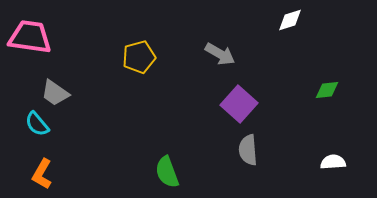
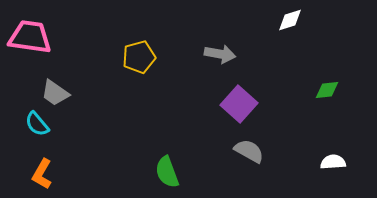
gray arrow: rotated 20 degrees counterclockwise
gray semicircle: moved 1 px right, 1 px down; rotated 124 degrees clockwise
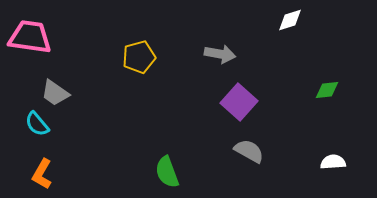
purple square: moved 2 px up
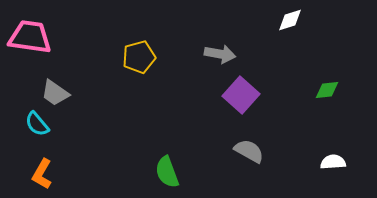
purple square: moved 2 px right, 7 px up
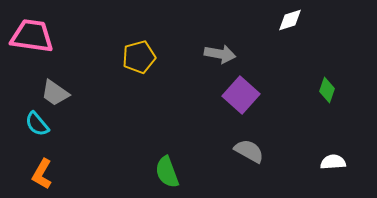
pink trapezoid: moved 2 px right, 1 px up
green diamond: rotated 65 degrees counterclockwise
